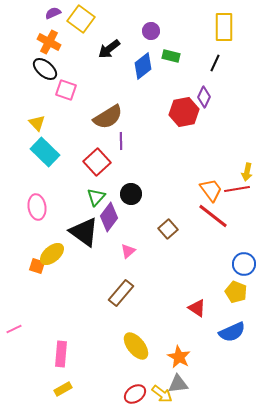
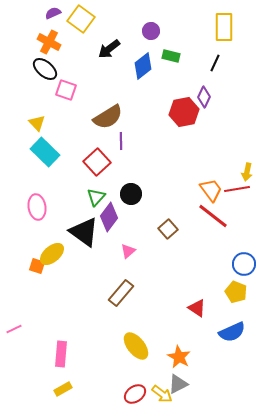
gray triangle at (178, 384): rotated 20 degrees counterclockwise
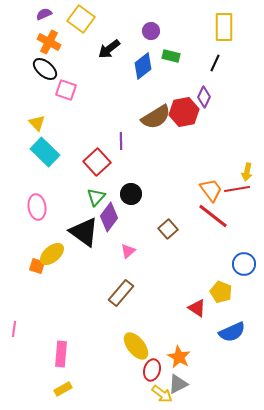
purple semicircle at (53, 13): moved 9 px left, 1 px down
brown semicircle at (108, 117): moved 48 px right
yellow pentagon at (236, 292): moved 15 px left
pink line at (14, 329): rotated 56 degrees counterclockwise
red ellipse at (135, 394): moved 17 px right, 24 px up; rotated 40 degrees counterclockwise
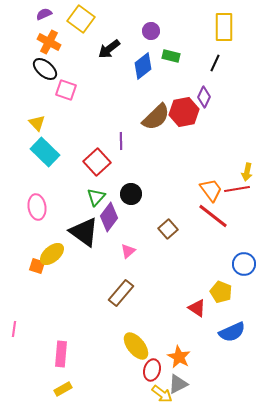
brown semicircle at (156, 117): rotated 12 degrees counterclockwise
